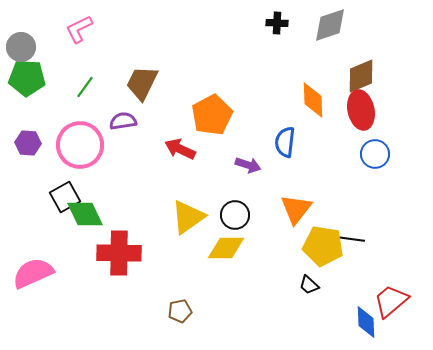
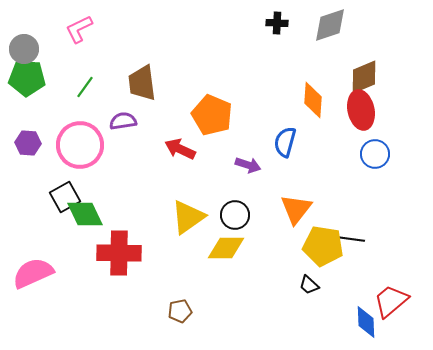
gray circle: moved 3 px right, 2 px down
brown diamond: moved 3 px right, 1 px down
brown trapezoid: rotated 33 degrees counterclockwise
orange diamond: rotated 6 degrees clockwise
orange pentagon: rotated 21 degrees counterclockwise
blue semicircle: rotated 8 degrees clockwise
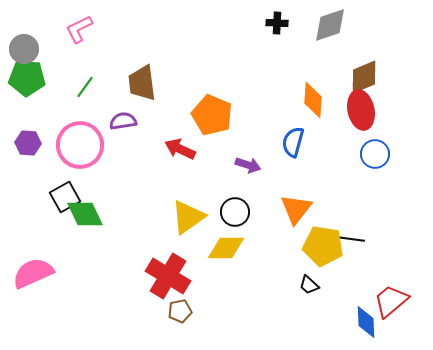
blue semicircle: moved 8 px right
black circle: moved 3 px up
red cross: moved 49 px right, 23 px down; rotated 30 degrees clockwise
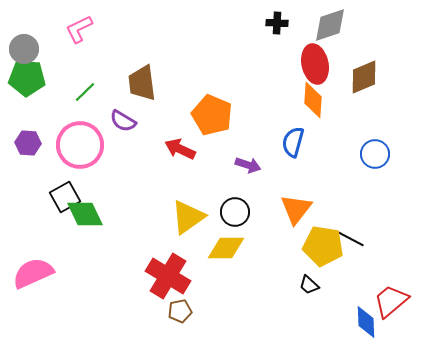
green line: moved 5 px down; rotated 10 degrees clockwise
red ellipse: moved 46 px left, 46 px up
purple semicircle: rotated 140 degrees counterclockwise
black line: rotated 20 degrees clockwise
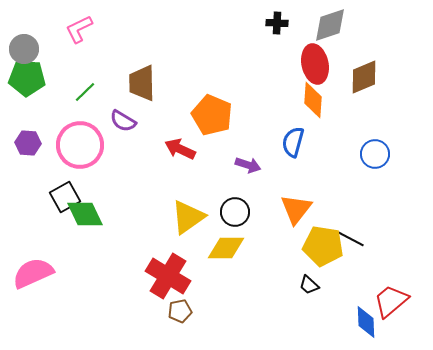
brown trapezoid: rotated 6 degrees clockwise
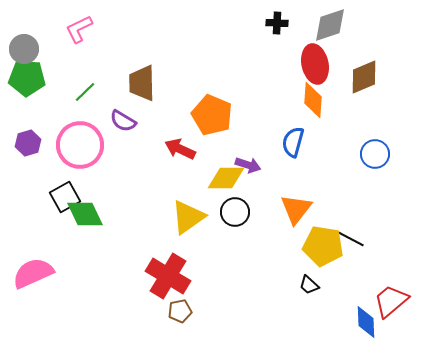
purple hexagon: rotated 20 degrees counterclockwise
yellow diamond: moved 70 px up
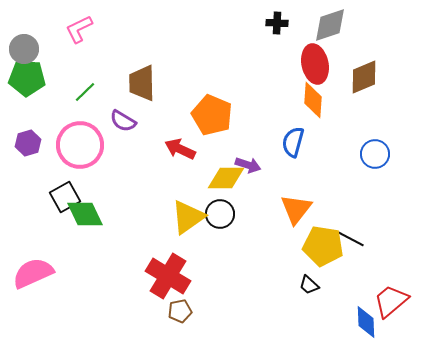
black circle: moved 15 px left, 2 px down
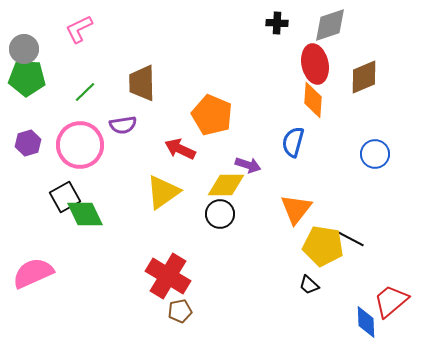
purple semicircle: moved 4 px down; rotated 40 degrees counterclockwise
yellow diamond: moved 7 px down
yellow triangle: moved 25 px left, 25 px up
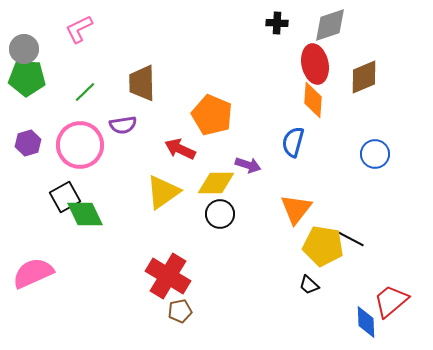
yellow diamond: moved 10 px left, 2 px up
